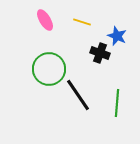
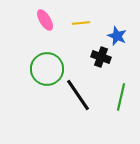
yellow line: moved 1 px left, 1 px down; rotated 24 degrees counterclockwise
black cross: moved 1 px right, 4 px down
green circle: moved 2 px left
green line: moved 4 px right, 6 px up; rotated 8 degrees clockwise
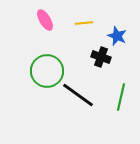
yellow line: moved 3 px right
green circle: moved 2 px down
black line: rotated 20 degrees counterclockwise
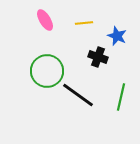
black cross: moved 3 px left
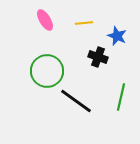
black line: moved 2 px left, 6 px down
